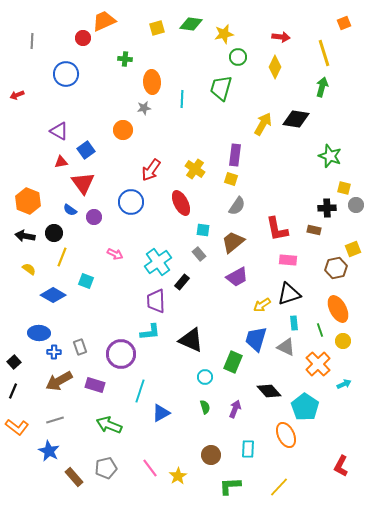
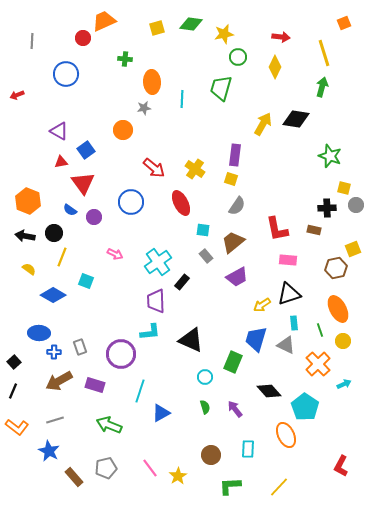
red arrow at (151, 170): moved 3 px right, 2 px up; rotated 85 degrees counterclockwise
gray rectangle at (199, 254): moved 7 px right, 2 px down
gray triangle at (286, 347): moved 2 px up
purple arrow at (235, 409): rotated 60 degrees counterclockwise
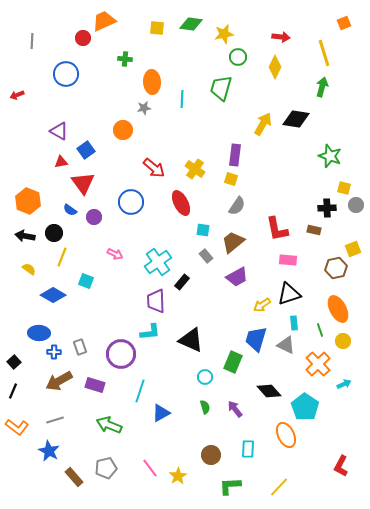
yellow square at (157, 28): rotated 21 degrees clockwise
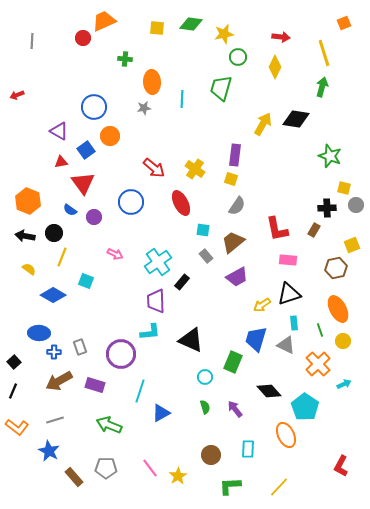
blue circle at (66, 74): moved 28 px right, 33 px down
orange circle at (123, 130): moved 13 px left, 6 px down
brown rectangle at (314, 230): rotated 72 degrees counterclockwise
yellow square at (353, 249): moved 1 px left, 4 px up
gray pentagon at (106, 468): rotated 15 degrees clockwise
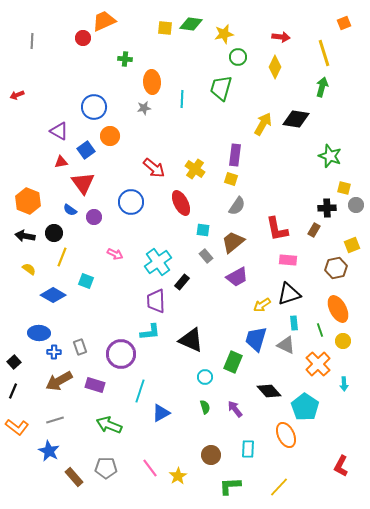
yellow square at (157, 28): moved 8 px right
cyan arrow at (344, 384): rotated 112 degrees clockwise
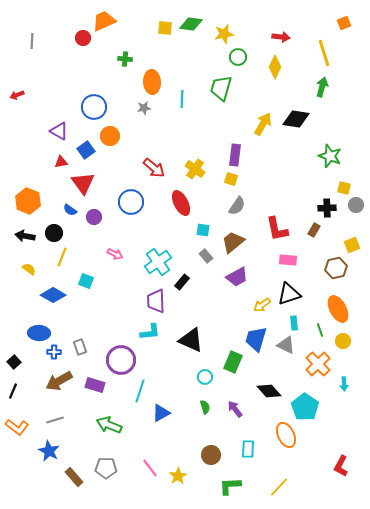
purple circle at (121, 354): moved 6 px down
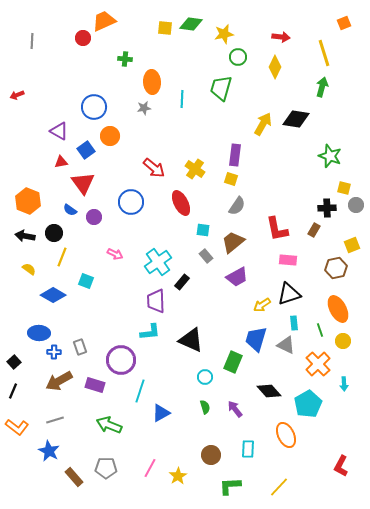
cyan pentagon at (305, 407): moved 3 px right, 3 px up; rotated 8 degrees clockwise
pink line at (150, 468): rotated 66 degrees clockwise
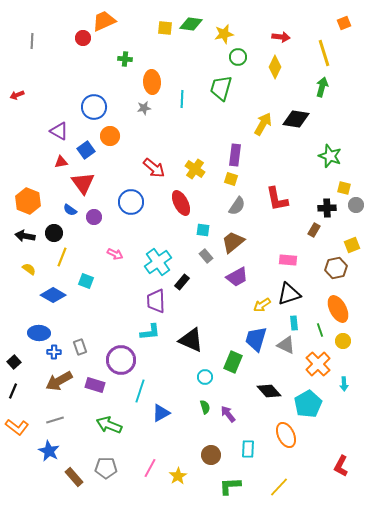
red L-shape at (277, 229): moved 30 px up
purple arrow at (235, 409): moved 7 px left, 5 px down
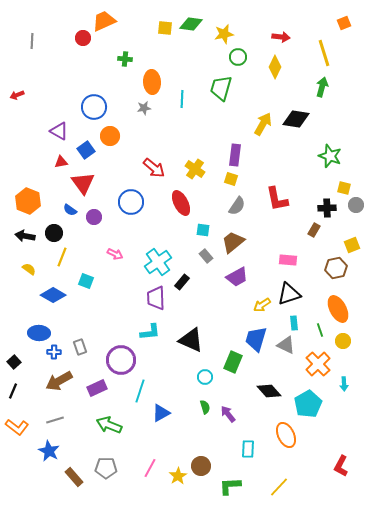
purple trapezoid at (156, 301): moved 3 px up
purple rectangle at (95, 385): moved 2 px right, 3 px down; rotated 42 degrees counterclockwise
brown circle at (211, 455): moved 10 px left, 11 px down
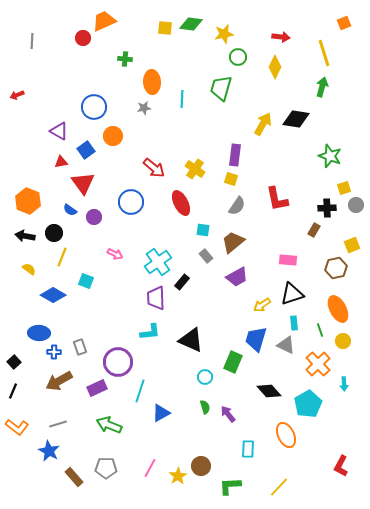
orange circle at (110, 136): moved 3 px right
yellow square at (344, 188): rotated 32 degrees counterclockwise
black triangle at (289, 294): moved 3 px right
purple circle at (121, 360): moved 3 px left, 2 px down
gray line at (55, 420): moved 3 px right, 4 px down
